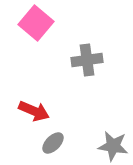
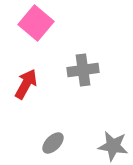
gray cross: moved 4 px left, 10 px down
red arrow: moved 8 px left, 27 px up; rotated 84 degrees counterclockwise
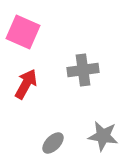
pink square: moved 13 px left, 9 px down; rotated 16 degrees counterclockwise
gray star: moved 10 px left, 10 px up
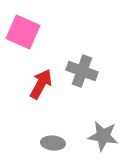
gray cross: moved 1 px left, 1 px down; rotated 28 degrees clockwise
red arrow: moved 15 px right
gray ellipse: rotated 50 degrees clockwise
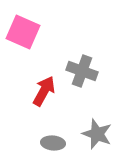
red arrow: moved 3 px right, 7 px down
gray star: moved 6 px left, 2 px up; rotated 12 degrees clockwise
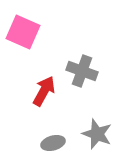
gray ellipse: rotated 20 degrees counterclockwise
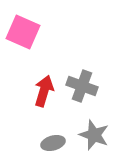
gray cross: moved 15 px down
red arrow: rotated 12 degrees counterclockwise
gray star: moved 3 px left, 1 px down
